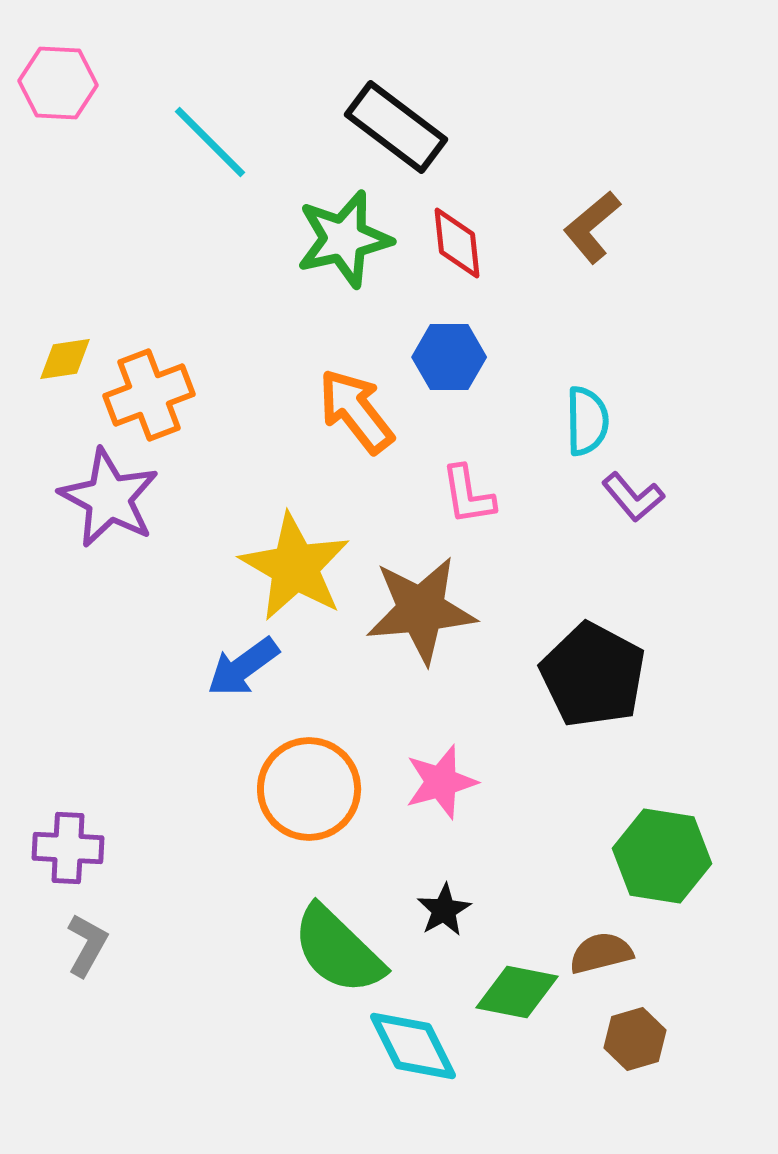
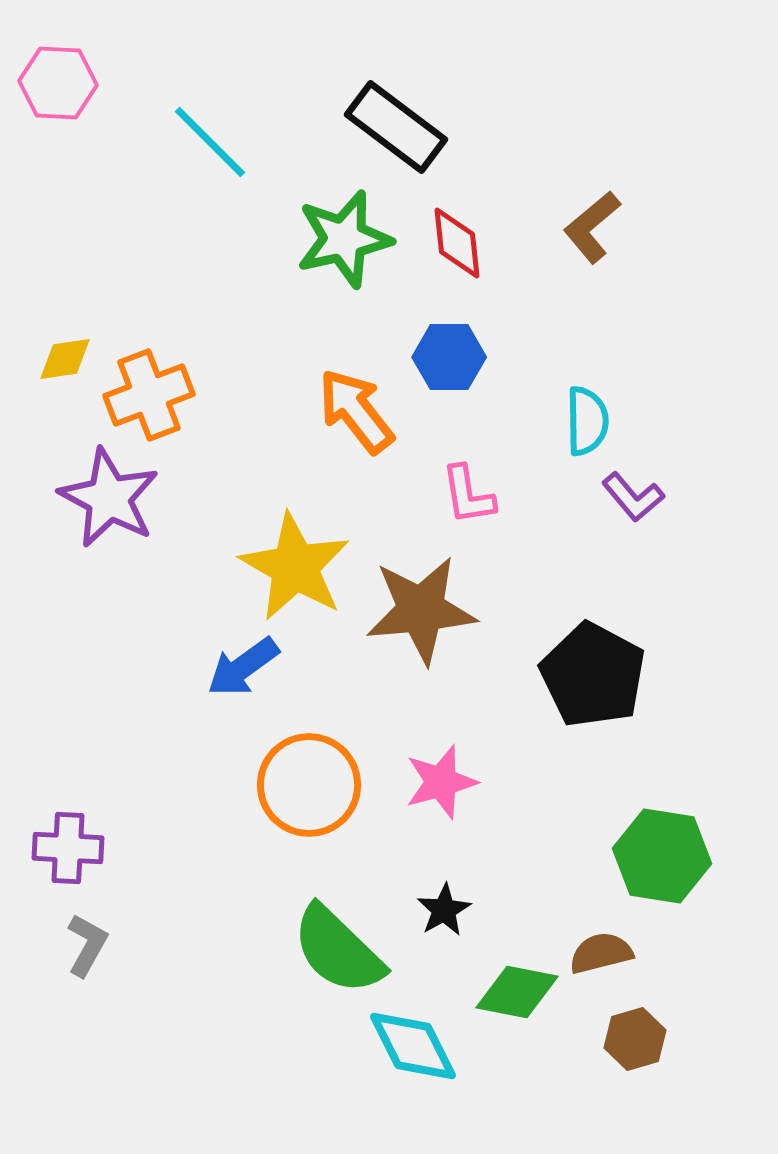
orange circle: moved 4 px up
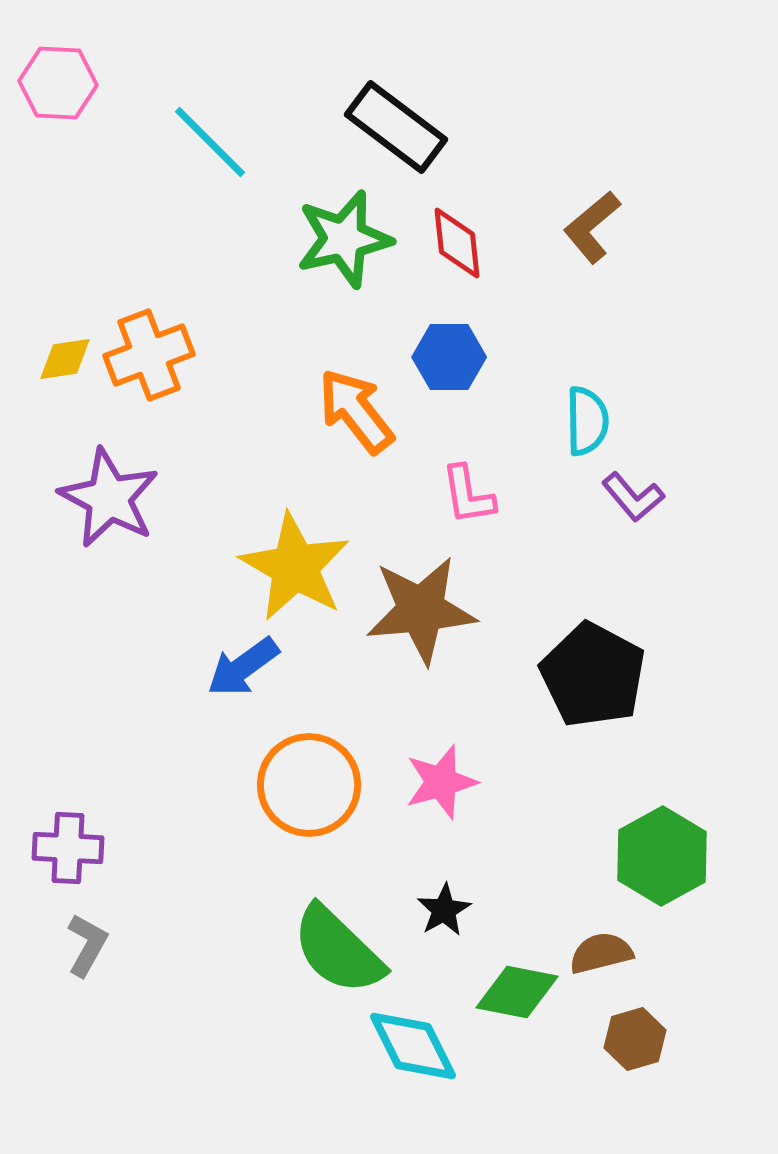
orange cross: moved 40 px up
green hexagon: rotated 22 degrees clockwise
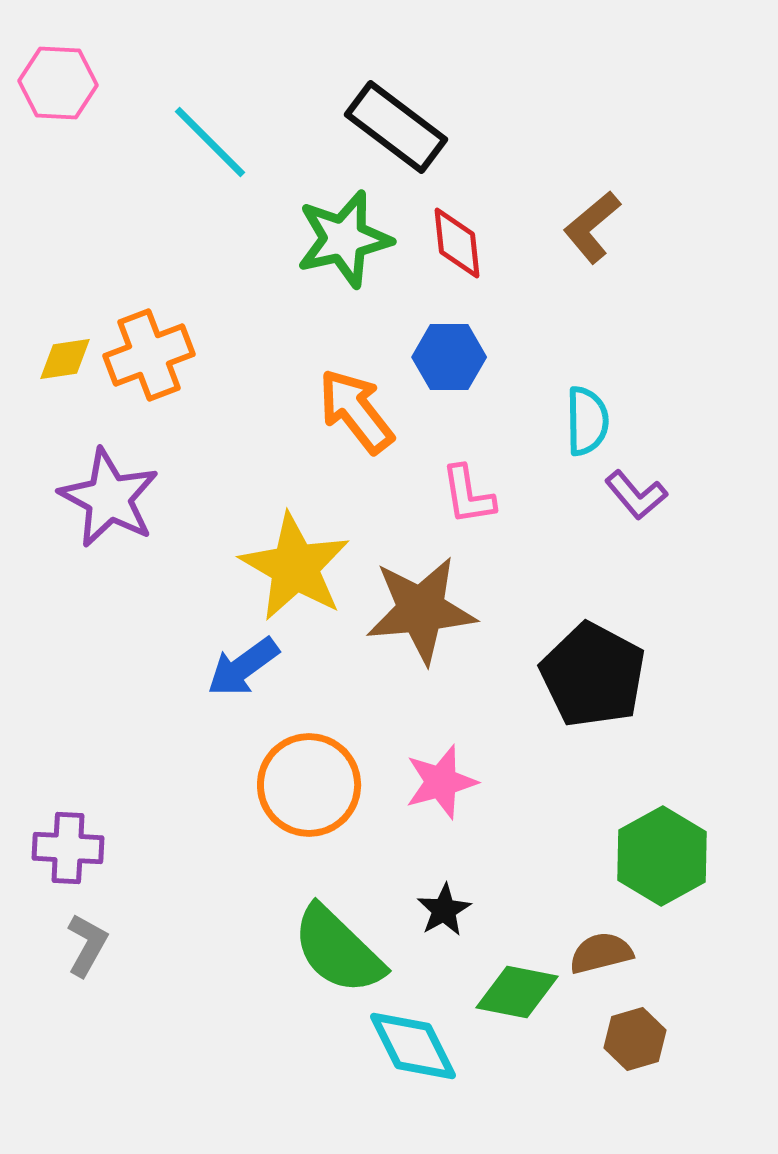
purple L-shape: moved 3 px right, 2 px up
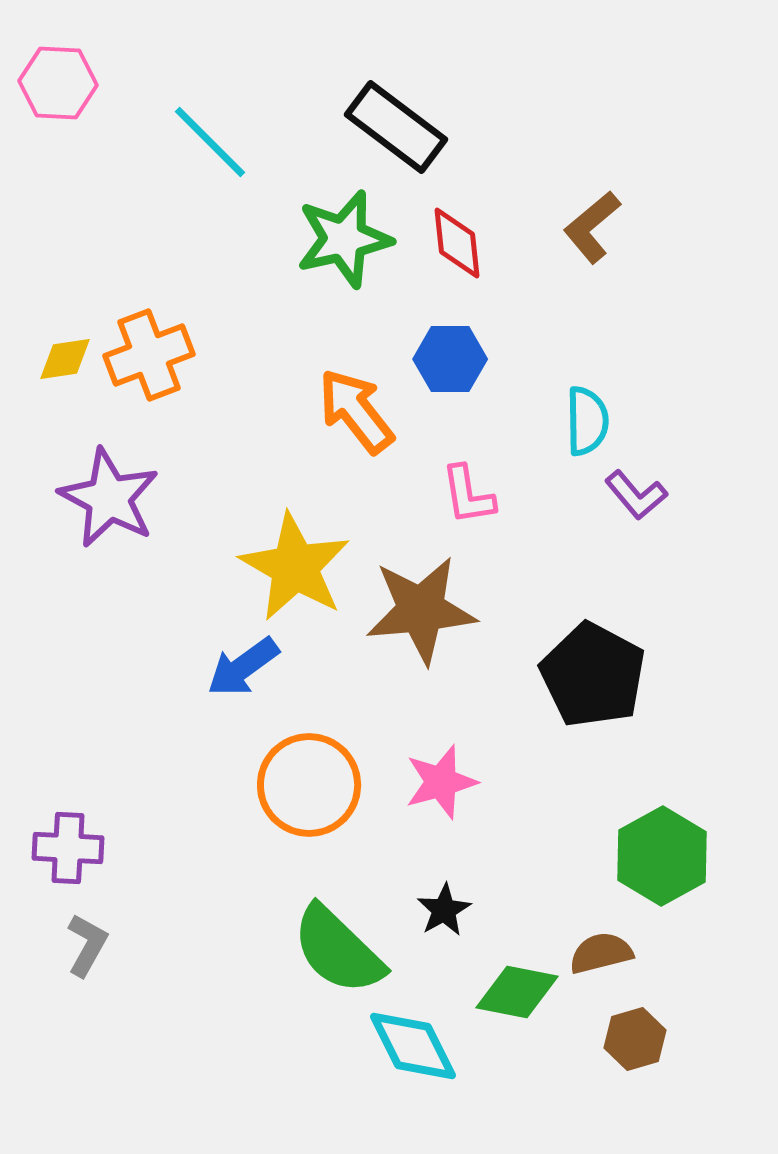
blue hexagon: moved 1 px right, 2 px down
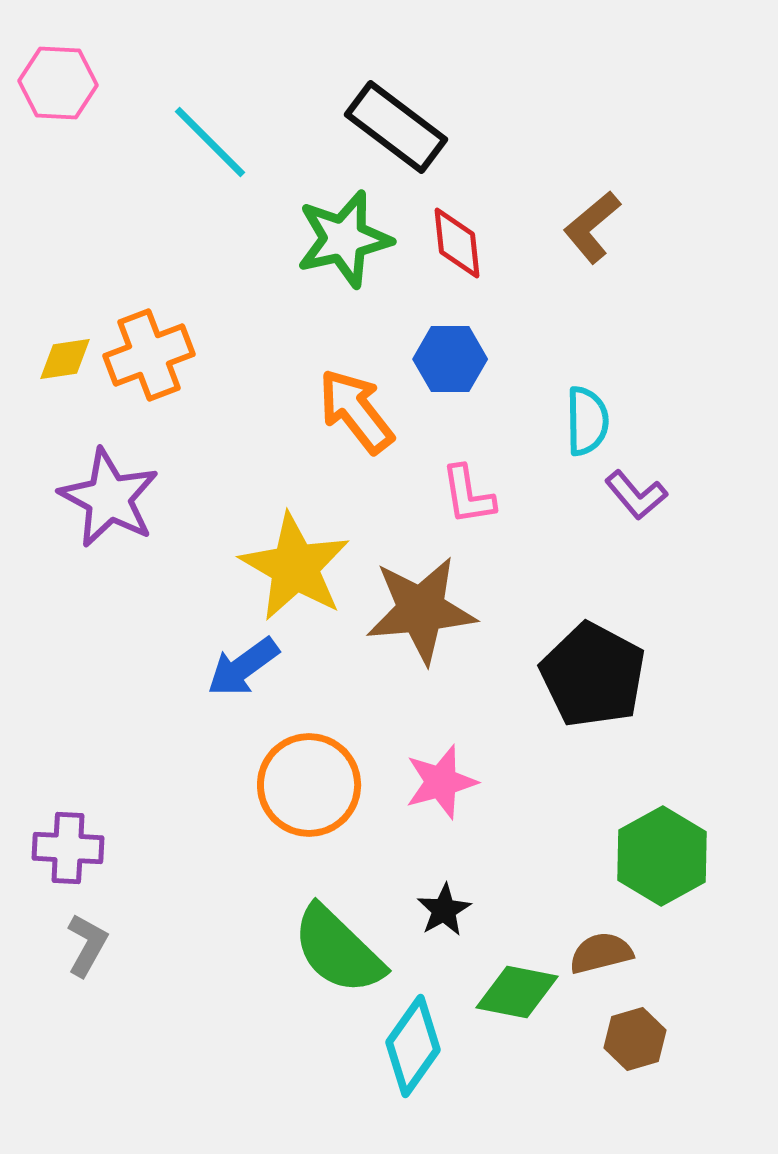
cyan diamond: rotated 62 degrees clockwise
